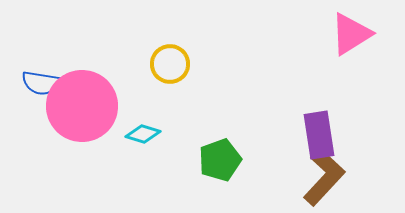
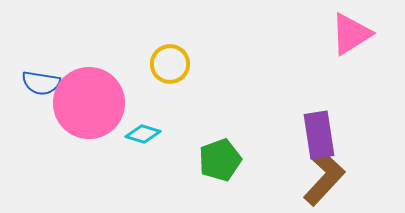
pink circle: moved 7 px right, 3 px up
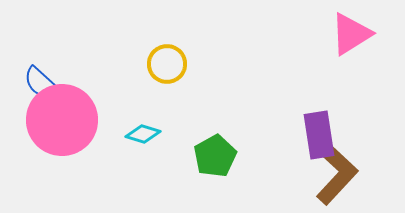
yellow circle: moved 3 px left
blue semicircle: rotated 33 degrees clockwise
pink circle: moved 27 px left, 17 px down
green pentagon: moved 5 px left, 4 px up; rotated 9 degrees counterclockwise
brown L-shape: moved 13 px right, 1 px up
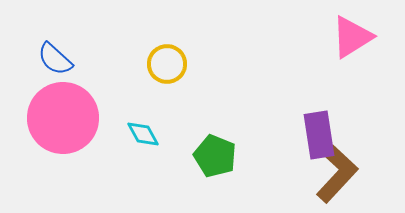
pink triangle: moved 1 px right, 3 px down
blue semicircle: moved 14 px right, 24 px up
pink circle: moved 1 px right, 2 px up
cyan diamond: rotated 44 degrees clockwise
green pentagon: rotated 21 degrees counterclockwise
brown L-shape: moved 2 px up
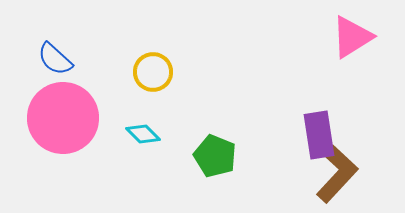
yellow circle: moved 14 px left, 8 px down
cyan diamond: rotated 16 degrees counterclockwise
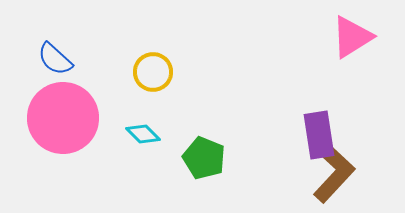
green pentagon: moved 11 px left, 2 px down
brown L-shape: moved 3 px left
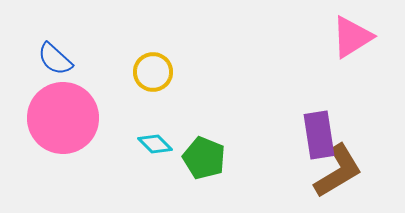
cyan diamond: moved 12 px right, 10 px down
brown L-shape: moved 4 px right, 3 px up; rotated 16 degrees clockwise
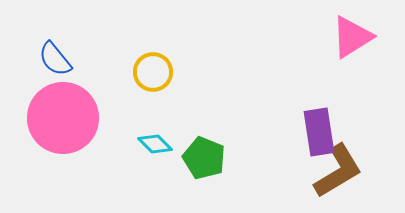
blue semicircle: rotated 9 degrees clockwise
purple rectangle: moved 3 px up
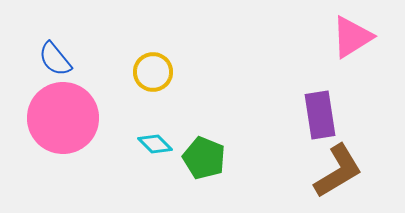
purple rectangle: moved 1 px right, 17 px up
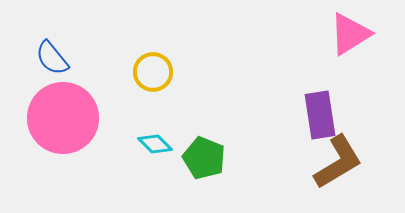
pink triangle: moved 2 px left, 3 px up
blue semicircle: moved 3 px left, 1 px up
brown L-shape: moved 9 px up
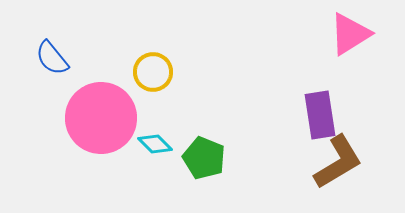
pink circle: moved 38 px right
